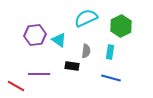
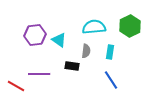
cyan semicircle: moved 8 px right, 9 px down; rotated 20 degrees clockwise
green hexagon: moved 9 px right
blue line: moved 2 px down; rotated 42 degrees clockwise
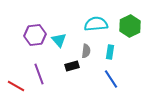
cyan semicircle: moved 2 px right, 3 px up
cyan triangle: rotated 14 degrees clockwise
black rectangle: rotated 24 degrees counterclockwise
purple line: rotated 70 degrees clockwise
blue line: moved 1 px up
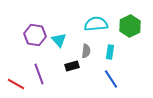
purple hexagon: rotated 15 degrees clockwise
red line: moved 2 px up
